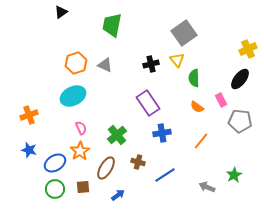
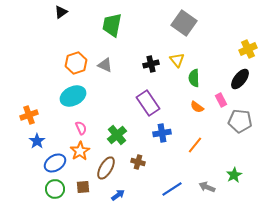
gray square: moved 10 px up; rotated 20 degrees counterclockwise
orange line: moved 6 px left, 4 px down
blue star: moved 8 px right, 9 px up; rotated 21 degrees clockwise
blue line: moved 7 px right, 14 px down
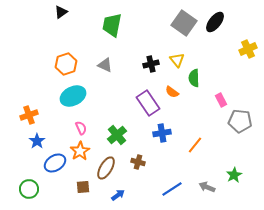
orange hexagon: moved 10 px left, 1 px down
black ellipse: moved 25 px left, 57 px up
orange semicircle: moved 25 px left, 15 px up
green circle: moved 26 px left
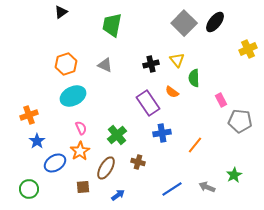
gray square: rotated 10 degrees clockwise
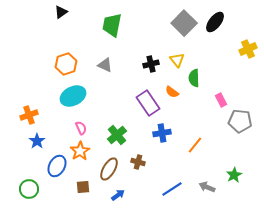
blue ellipse: moved 2 px right, 3 px down; rotated 30 degrees counterclockwise
brown ellipse: moved 3 px right, 1 px down
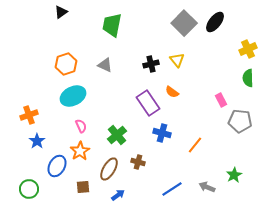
green semicircle: moved 54 px right
pink semicircle: moved 2 px up
blue cross: rotated 24 degrees clockwise
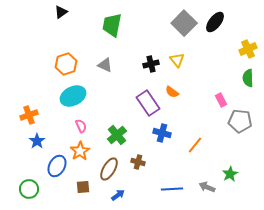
green star: moved 4 px left, 1 px up
blue line: rotated 30 degrees clockwise
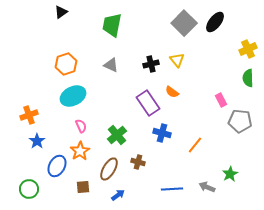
gray triangle: moved 6 px right
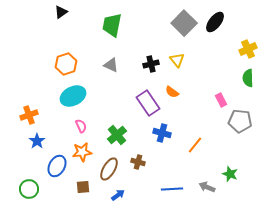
orange star: moved 2 px right, 1 px down; rotated 24 degrees clockwise
green star: rotated 21 degrees counterclockwise
